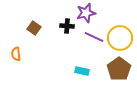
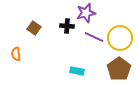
cyan rectangle: moved 5 px left
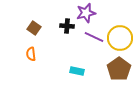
orange semicircle: moved 15 px right
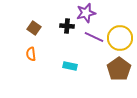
cyan rectangle: moved 7 px left, 5 px up
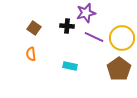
yellow circle: moved 2 px right
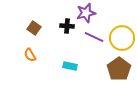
orange semicircle: moved 1 px left, 1 px down; rotated 24 degrees counterclockwise
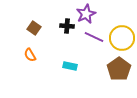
purple star: moved 1 px down; rotated 12 degrees counterclockwise
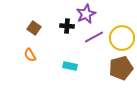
purple line: rotated 54 degrees counterclockwise
brown pentagon: moved 2 px right, 1 px up; rotated 20 degrees clockwise
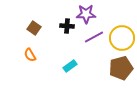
purple star: rotated 24 degrees clockwise
cyan rectangle: rotated 48 degrees counterclockwise
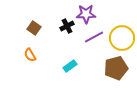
black cross: rotated 32 degrees counterclockwise
brown pentagon: moved 5 px left
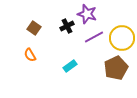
purple star: moved 1 px right; rotated 18 degrees clockwise
brown pentagon: rotated 10 degrees counterclockwise
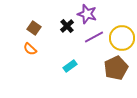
black cross: rotated 16 degrees counterclockwise
orange semicircle: moved 6 px up; rotated 16 degrees counterclockwise
